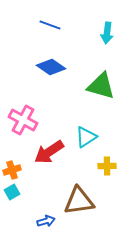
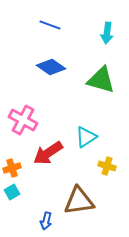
green triangle: moved 6 px up
red arrow: moved 1 px left, 1 px down
yellow cross: rotated 18 degrees clockwise
orange cross: moved 2 px up
blue arrow: rotated 120 degrees clockwise
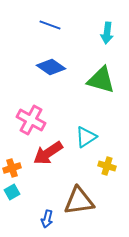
pink cross: moved 8 px right
blue arrow: moved 1 px right, 2 px up
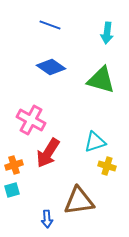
cyan triangle: moved 9 px right, 5 px down; rotated 15 degrees clockwise
red arrow: rotated 24 degrees counterclockwise
orange cross: moved 2 px right, 3 px up
cyan square: moved 2 px up; rotated 14 degrees clockwise
blue arrow: rotated 18 degrees counterclockwise
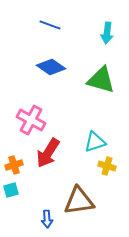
cyan square: moved 1 px left
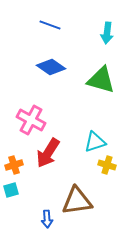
yellow cross: moved 1 px up
brown triangle: moved 2 px left
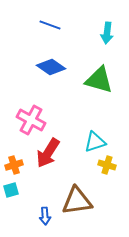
green triangle: moved 2 px left
blue arrow: moved 2 px left, 3 px up
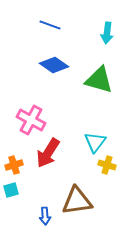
blue diamond: moved 3 px right, 2 px up
cyan triangle: rotated 35 degrees counterclockwise
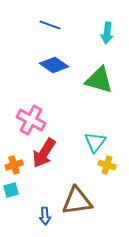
red arrow: moved 4 px left
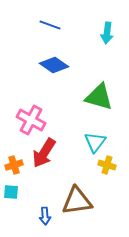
green triangle: moved 17 px down
cyan square: moved 2 px down; rotated 21 degrees clockwise
